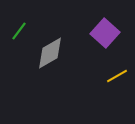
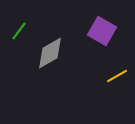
purple square: moved 3 px left, 2 px up; rotated 12 degrees counterclockwise
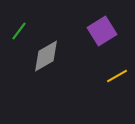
purple square: rotated 28 degrees clockwise
gray diamond: moved 4 px left, 3 px down
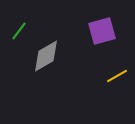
purple square: rotated 16 degrees clockwise
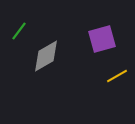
purple square: moved 8 px down
